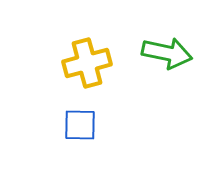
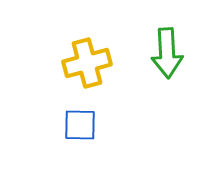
green arrow: rotated 75 degrees clockwise
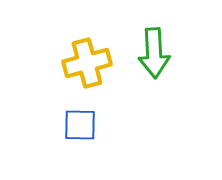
green arrow: moved 13 px left
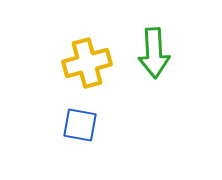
blue square: rotated 9 degrees clockwise
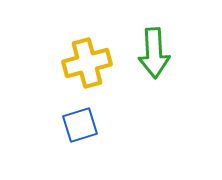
blue square: rotated 27 degrees counterclockwise
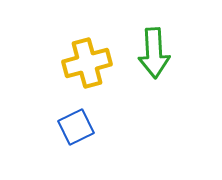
blue square: moved 4 px left, 2 px down; rotated 9 degrees counterclockwise
